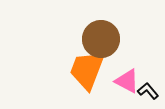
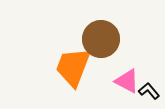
orange trapezoid: moved 14 px left, 3 px up
black L-shape: moved 1 px right
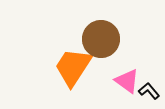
orange trapezoid: rotated 12 degrees clockwise
pink triangle: rotated 8 degrees clockwise
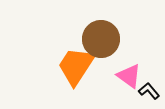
orange trapezoid: moved 3 px right, 1 px up
pink triangle: moved 2 px right, 5 px up
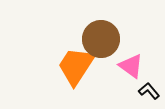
pink triangle: moved 2 px right, 10 px up
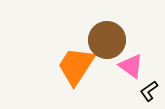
brown circle: moved 6 px right, 1 px down
black L-shape: rotated 85 degrees counterclockwise
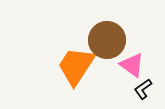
pink triangle: moved 1 px right, 1 px up
black L-shape: moved 6 px left, 2 px up
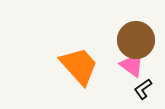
brown circle: moved 29 px right
orange trapezoid: moved 3 px right; rotated 105 degrees clockwise
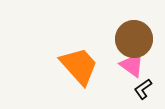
brown circle: moved 2 px left, 1 px up
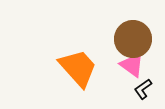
brown circle: moved 1 px left
orange trapezoid: moved 1 px left, 2 px down
